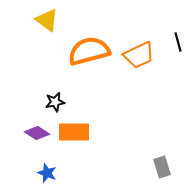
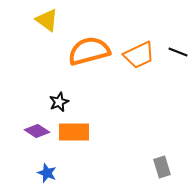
black line: moved 10 px down; rotated 54 degrees counterclockwise
black star: moved 4 px right; rotated 12 degrees counterclockwise
purple diamond: moved 2 px up
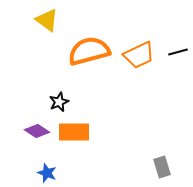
black line: rotated 36 degrees counterclockwise
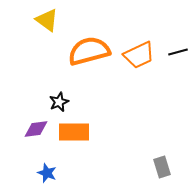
purple diamond: moved 1 px left, 2 px up; rotated 40 degrees counterclockwise
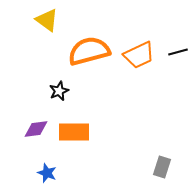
black star: moved 11 px up
gray rectangle: rotated 35 degrees clockwise
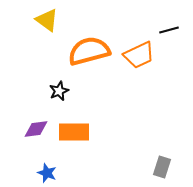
black line: moved 9 px left, 22 px up
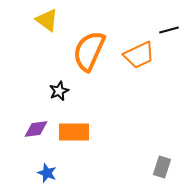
orange semicircle: rotated 51 degrees counterclockwise
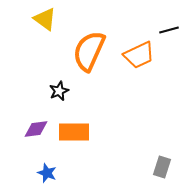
yellow triangle: moved 2 px left, 1 px up
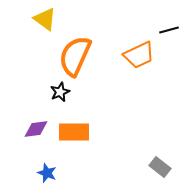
orange semicircle: moved 14 px left, 5 px down
black star: moved 1 px right, 1 px down
gray rectangle: moved 2 px left; rotated 70 degrees counterclockwise
